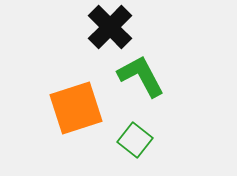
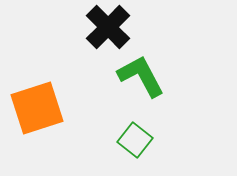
black cross: moved 2 px left
orange square: moved 39 px left
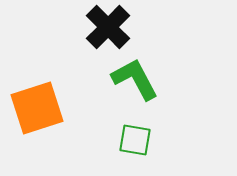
green L-shape: moved 6 px left, 3 px down
green square: rotated 28 degrees counterclockwise
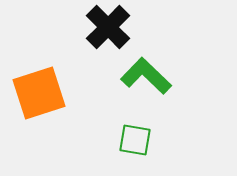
green L-shape: moved 11 px right, 3 px up; rotated 18 degrees counterclockwise
orange square: moved 2 px right, 15 px up
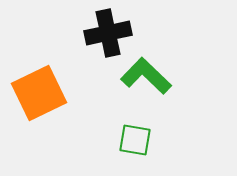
black cross: moved 6 px down; rotated 33 degrees clockwise
orange square: rotated 8 degrees counterclockwise
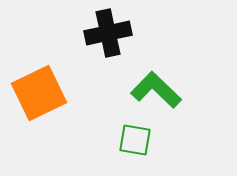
green L-shape: moved 10 px right, 14 px down
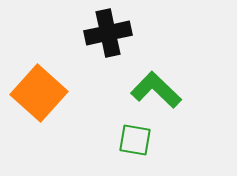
orange square: rotated 22 degrees counterclockwise
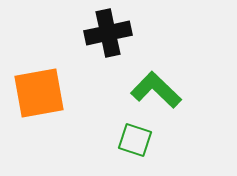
orange square: rotated 38 degrees clockwise
green square: rotated 8 degrees clockwise
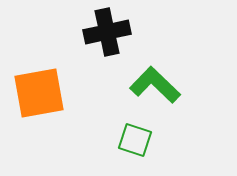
black cross: moved 1 px left, 1 px up
green L-shape: moved 1 px left, 5 px up
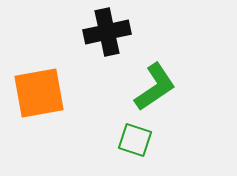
green L-shape: moved 2 px down; rotated 102 degrees clockwise
